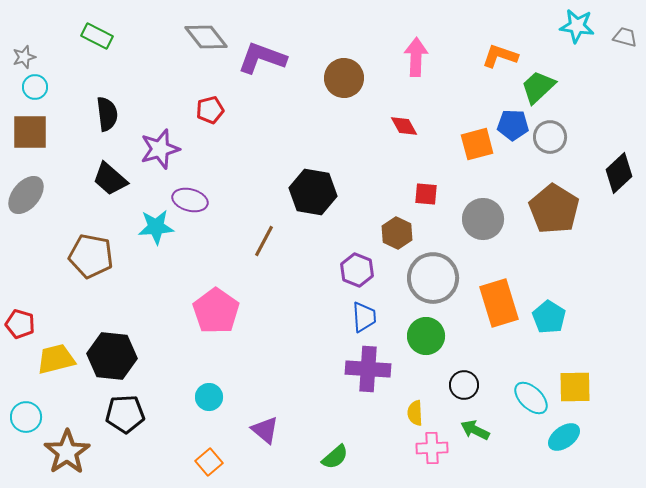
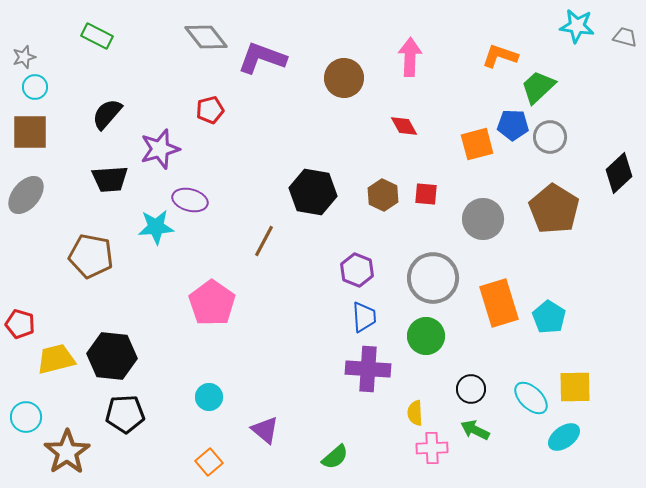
pink arrow at (416, 57): moved 6 px left
black semicircle at (107, 114): rotated 132 degrees counterclockwise
black trapezoid at (110, 179): rotated 45 degrees counterclockwise
brown hexagon at (397, 233): moved 14 px left, 38 px up
pink pentagon at (216, 311): moved 4 px left, 8 px up
black circle at (464, 385): moved 7 px right, 4 px down
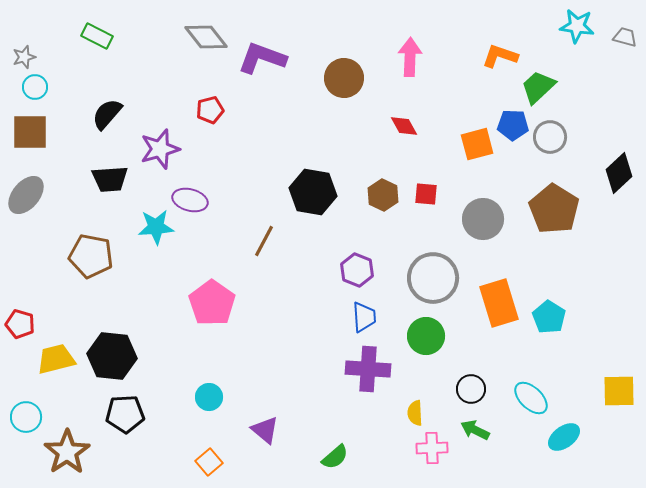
yellow square at (575, 387): moved 44 px right, 4 px down
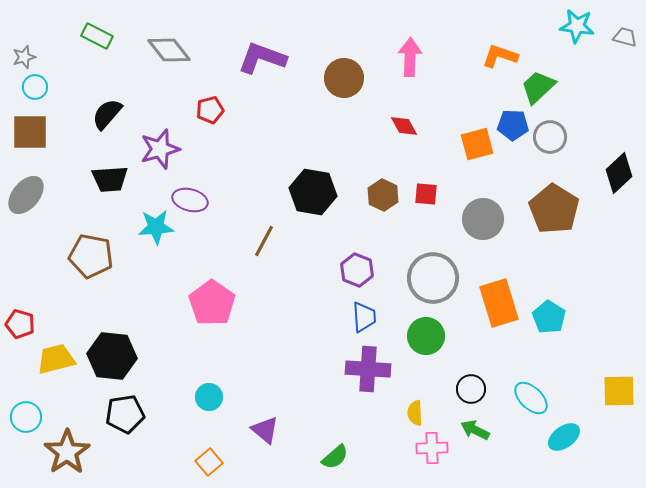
gray diamond at (206, 37): moved 37 px left, 13 px down
black pentagon at (125, 414): rotated 6 degrees counterclockwise
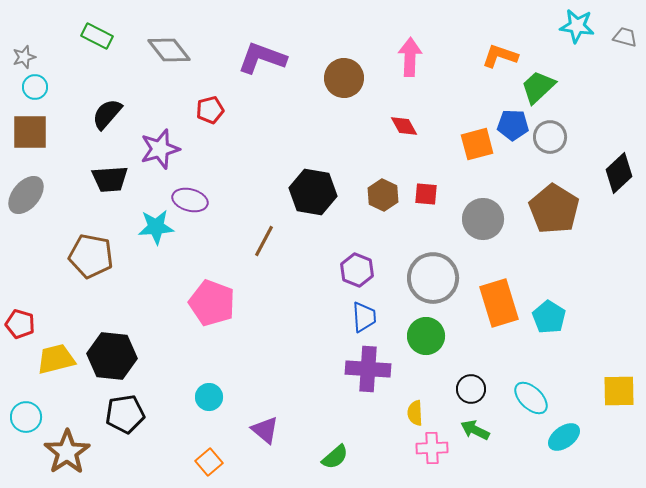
pink pentagon at (212, 303): rotated 15 degrees counterclockwise
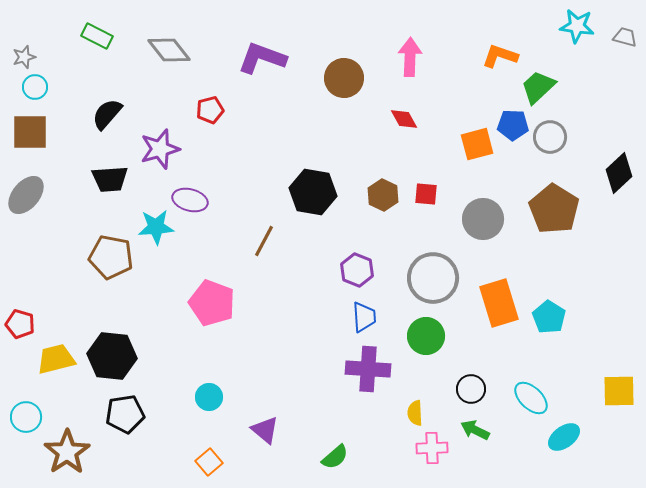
red diamond at (404, 126): moved 7 px up
brown pentagon at (91, 256): moved 20 px right, 1 px down
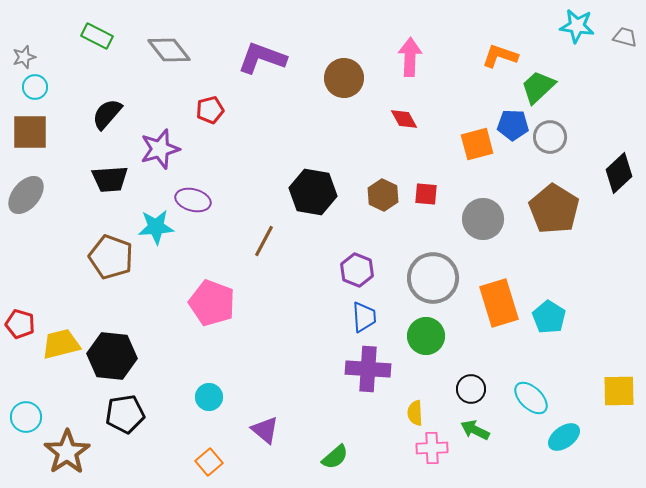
purple ellipse at (190, 200): moved 3 px right
brown pentagon at (111, 257): rotated 9 degrees clockwise
yellow trapezoid at (56, 359): moved 5 px right, 15 px up
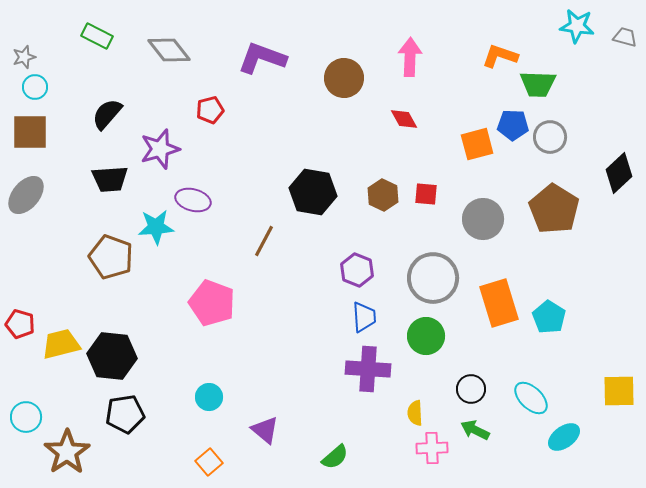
green trapezoid at (538, 87): moved 3 px up; rotated 135 degrees counterclockwise
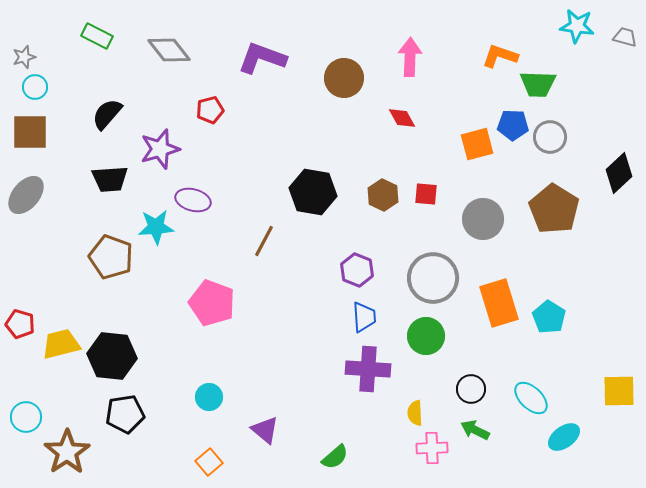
red diamond at (404, 119): moved 2 px left, 1 px up
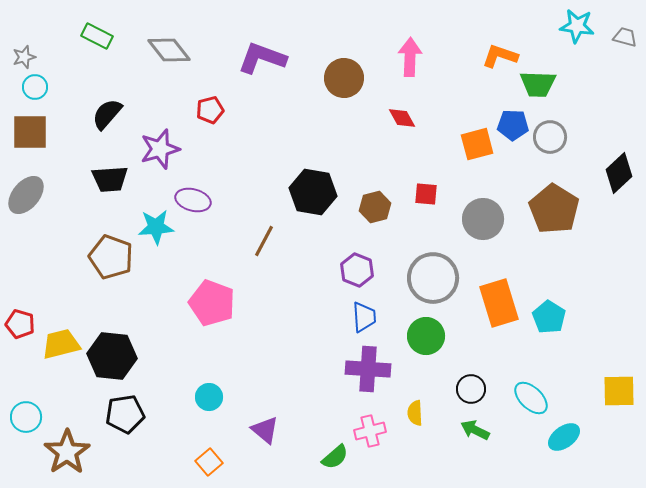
brown hexagon at (383, 195): moved 8 px left, 12 px down; rotated 20 degrees clockwise
pink cross at (432, 448): moved 62 px left, 17 px up; rotated 12 degrees counterclockwise
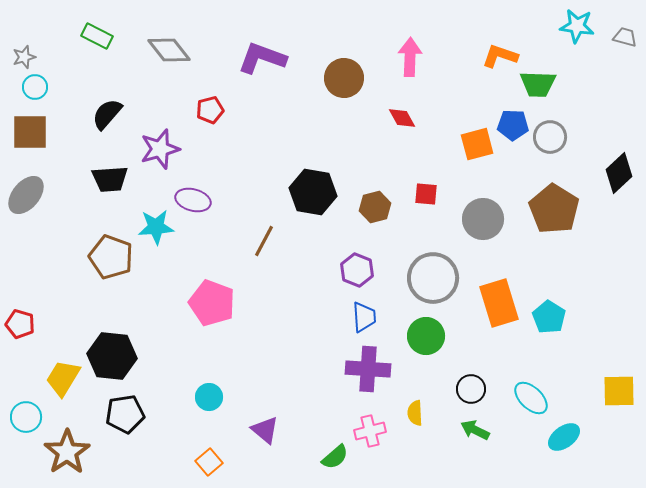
yellow trapezoid at (61, 344): moved 2 px right, 34 px down; rotated 45 degrees counterclockwise
